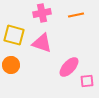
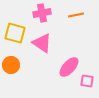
yellow square: moved 1 px right, 2 px up
pink triangle: rotated 15 degrees clockwise
pink square: rotated 16 degrees clockwise
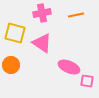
pink ellipse: rotated 70 degrees clockwise
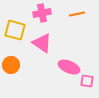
orange line: moved 1 px right, 1 px up
yellow square: moved 3 px up
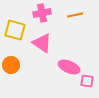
orange line: moved 2 px left, 1 px down
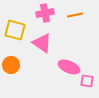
pink cross: moved 3 px right
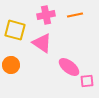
pink cross: moved 1 px right, 2 px down
pink ellipse: rotated 15 degrees clockwise
pink square: rotated 16 degrees counterclockwise
